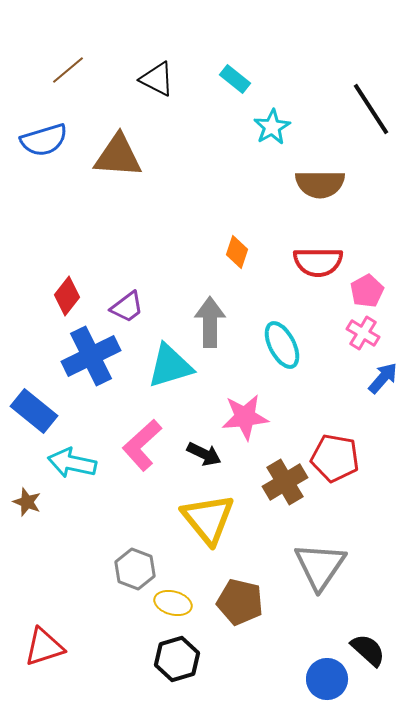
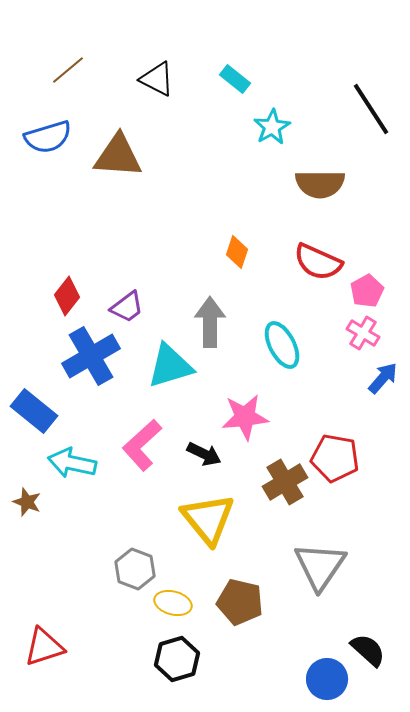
blue semicircle: moved 4 px right, 3 px up
red semicircle: rotated 24 degrees clockwise
blue cross: rotated 4 degrees counterclockwise
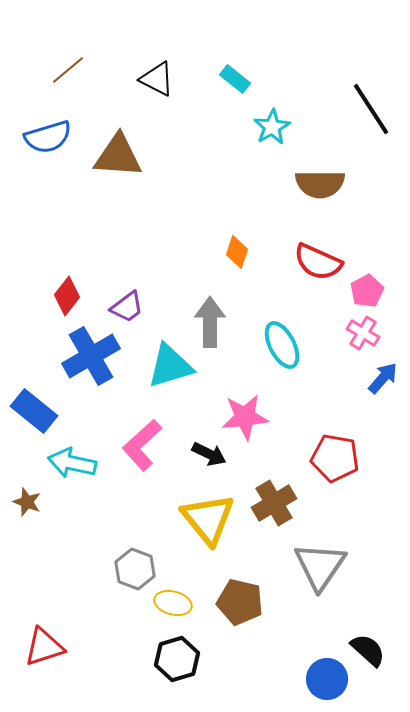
black arrow: moved 5 px right
brown cross: moved 11 px left, 21 px down
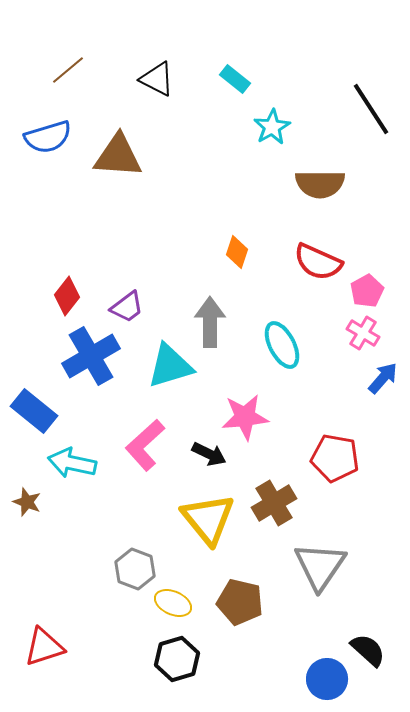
pink L-shape: moved 3 px right
yellow ellipse: rotated 9 degrees clockwise
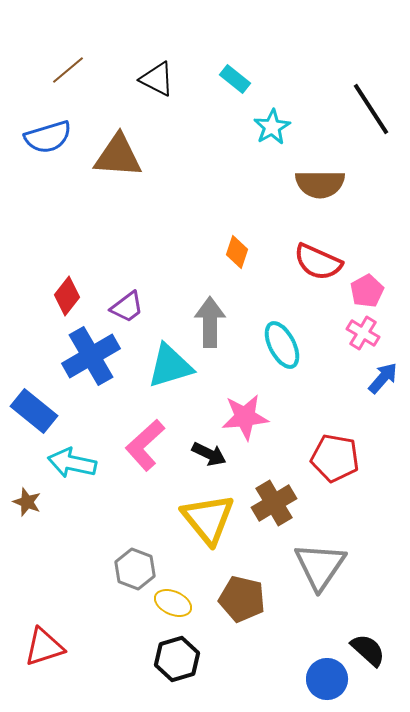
brown pentagon: moved 2 px right, 3 px up
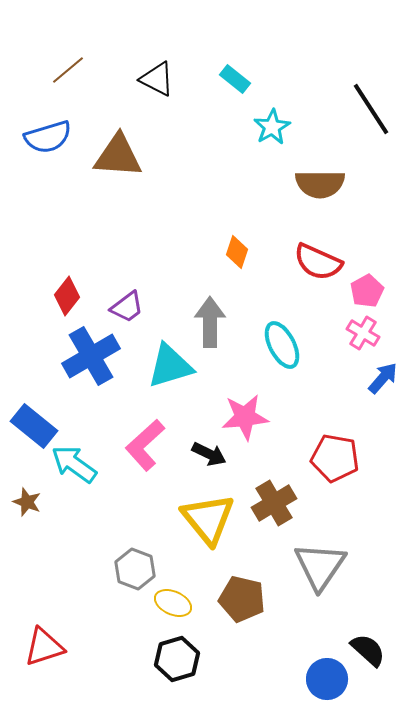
blue rectangle: moved 15 px down
cyan arrow: moved 2 px right, 1 px down; rotated 24 degrees clockwise
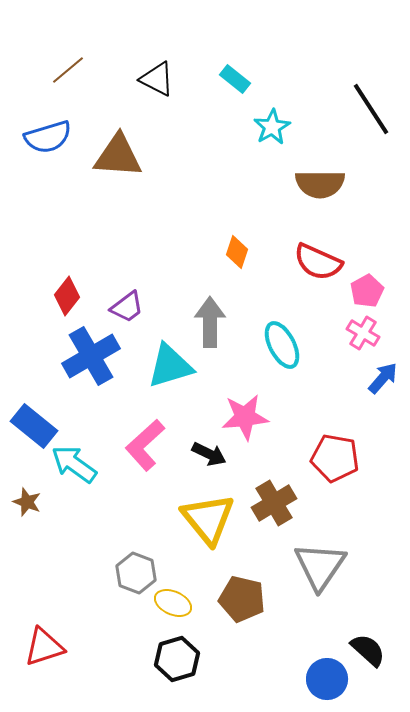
gray hexagon: moved 1 px right, 4 px down
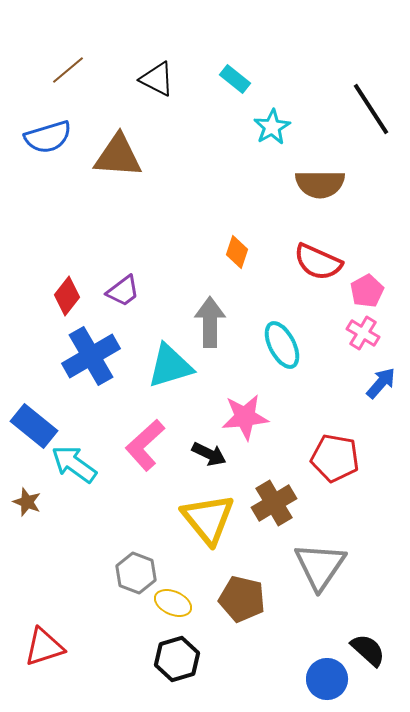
purple trapezoid: moved 4 px left, 16 px up
blue arrow: moved 2 px left, 5 px down
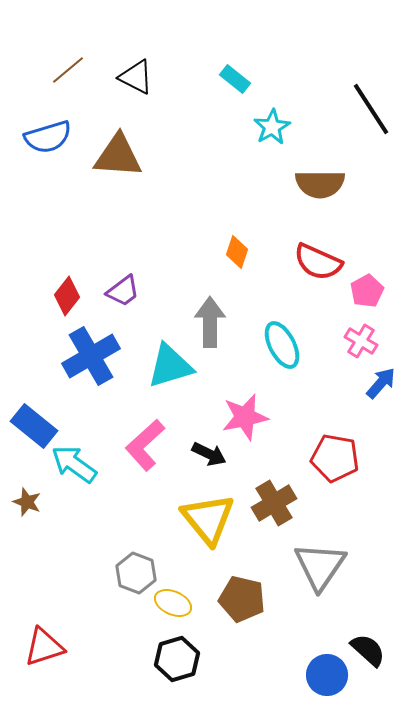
black triangle: moved 21 px left, 2 px up
pink cross: moved 2 px left, 8 px down
pink star: rotated 6 degrees counterclockwise
blue circle: moved 4 px up
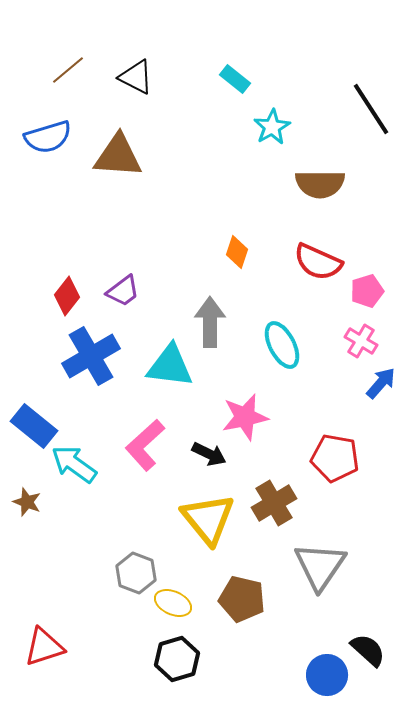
pink pentagon: rotated 12 degrees clockwise
cyan triangle: rotated 24 degrees clockwise
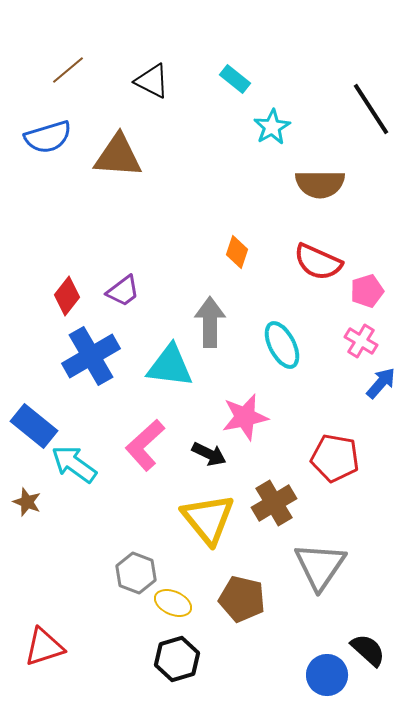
black triangle: moved 16 px right, 4 px down
